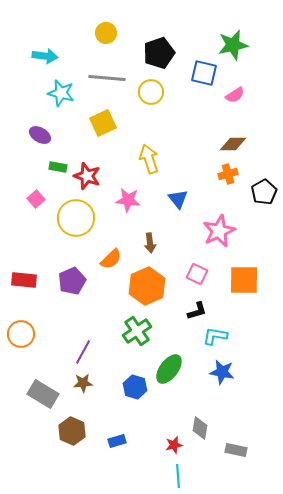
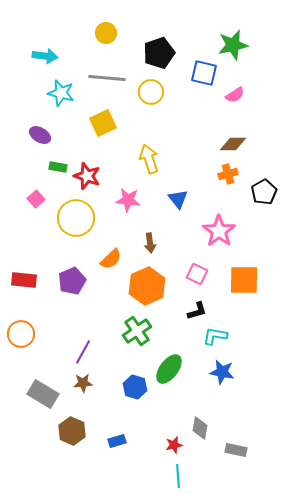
pink star at (219, 231): rotated 12 degrees counterclockwise
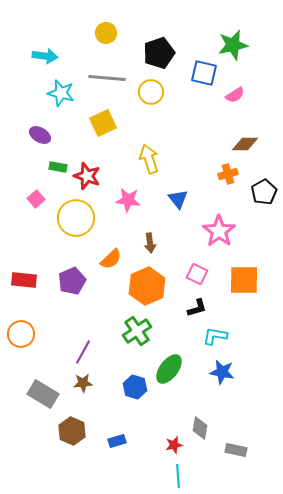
brown diamond at (233, 144): moved 12 px right
black L-shape at (197, 311): moved 3 px up
